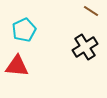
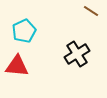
cyan pentagon: moved 1 px down
black cross: moved 8 px left, 7 px down
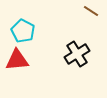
cyan pentagon: moved 1 px left; rotated 20 degrees counterclockwise
red triangle: moved 6 px up; rotated 10 degrees counterclockwise
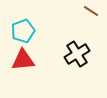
cyan pentagon: rotated 25 degrees clockwise
red triangle: moved 6 px right
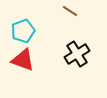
brown line: moved 21 px left
red triangle: rotated 25 degrees clockwise
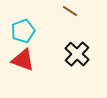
black cross: rotated 15 degrees counterclockwise
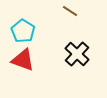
cyan pentagon: rotated 20 degrees counterclockwise
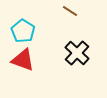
black cross: moved 1 px up
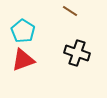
black cross: rotated 25 degrees counterclockwise
red triangle: rotated 40 degrees counterclockwise
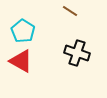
red triangle: moved 2 px left, 1 px down; rotated 50 degrees clockwise
